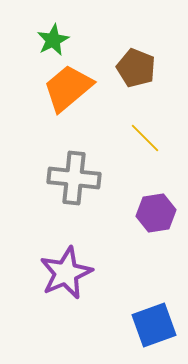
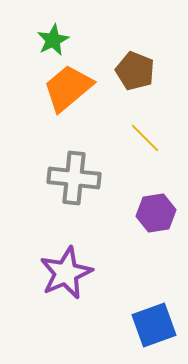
brown pentagon: moved 1 px left, 3 px down
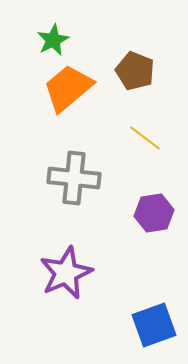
yellow line: rotated 8 degrees counterclockwise
purple hexagon: moved 2 px left
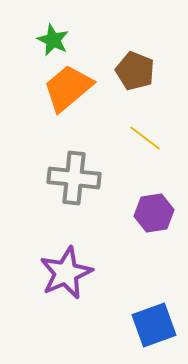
green star: rotated 20 degrees counterclockwise
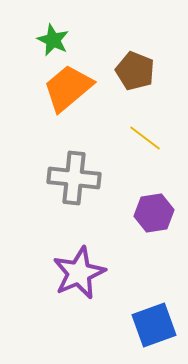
purple star: moved 13 px right
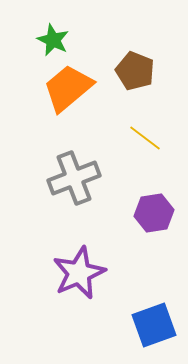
gray cross: rotated 27 degrees counterclockwise
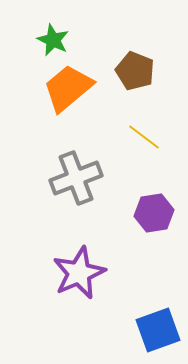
yellow line: moved 1 px left, 1 px up
gray cross: moved 2 px right
blue square: moved 4 px right, 5 px down
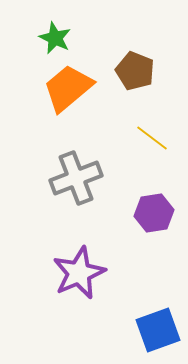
green star: moved 2 px right, 2 px up
yellow line: moved 8 px right, 1 px down
